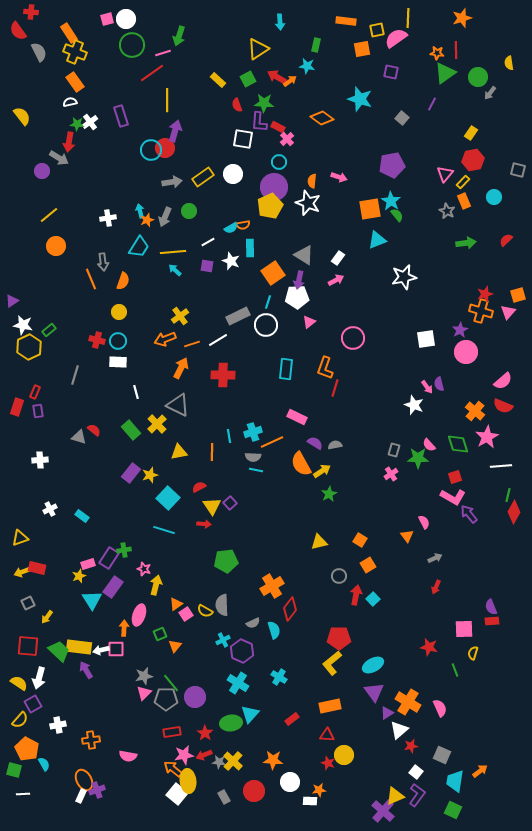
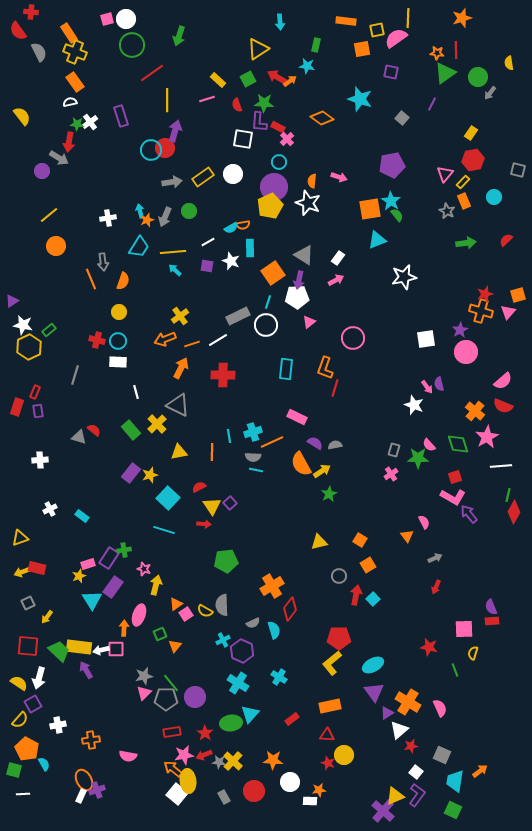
pink line at (163, 53): moved 44 px right, 46 px down
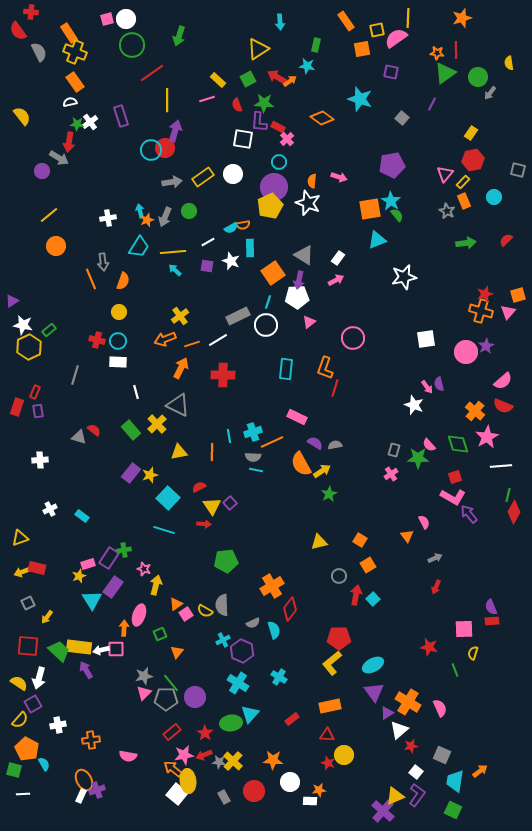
orange rectangle at (346, 21): rotated 48 degrees clockwise
purple star at (460, 330): moved 26 px right, 16 px down
orange triangle at (175, 646): moved 2 px right, 6 px down
red rectangle at (172, 732): rotated 30 degrees counterclockwise
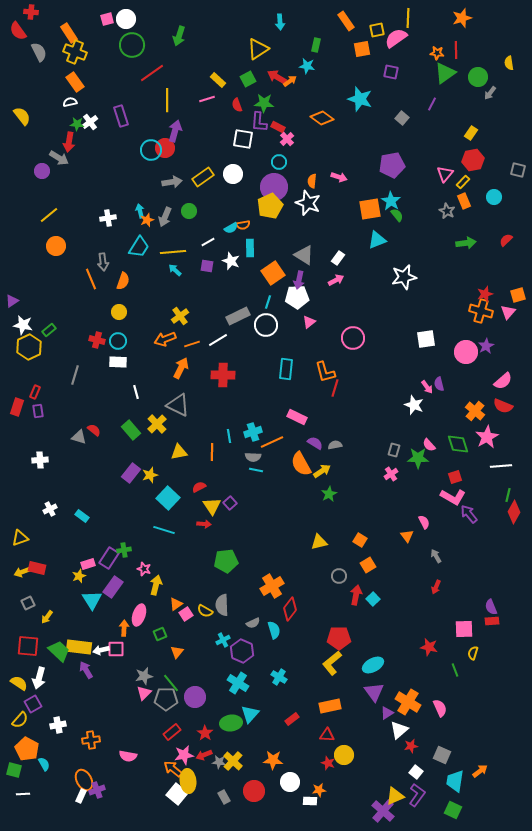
orange L-shape at (325, 368): moved 4 px down; rotated 35 degrees counterclockwise
gray arrow at (435, 558): moved 1 px right, 2 px up; rotated 96 degrees counterclockwise
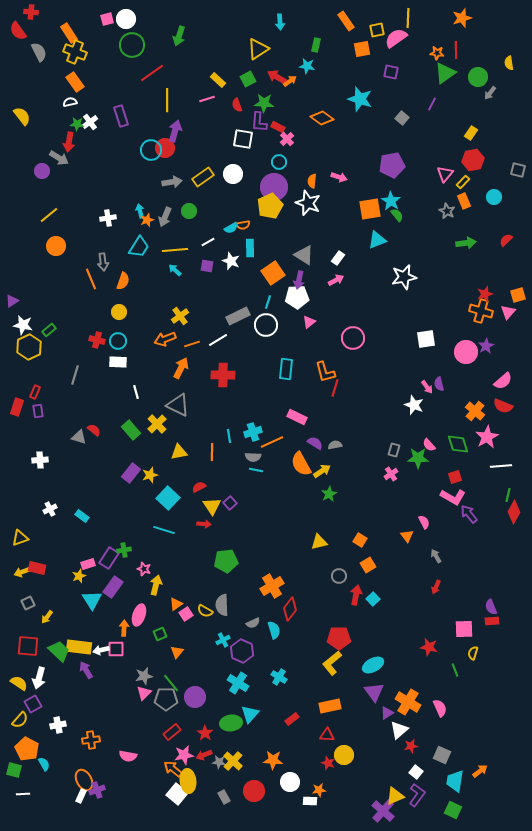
yellow line at (173, 252): moved 2 px right, 2 px up
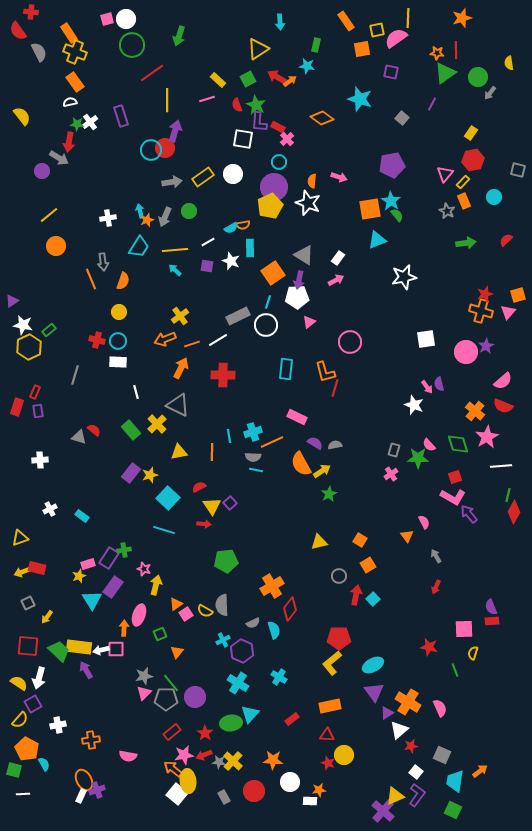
green star at (264, 103): moved 8 px left, 2 px down; rotated 24 degrees clockwise
pink circle at (353, 338): moved 3 px left, 4 px down
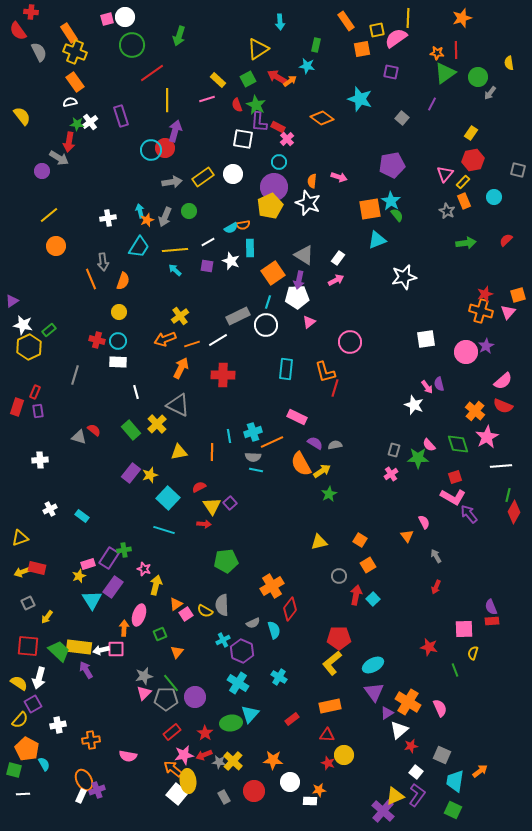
white circle at (126, 19): moved 1 px left, 2 px up
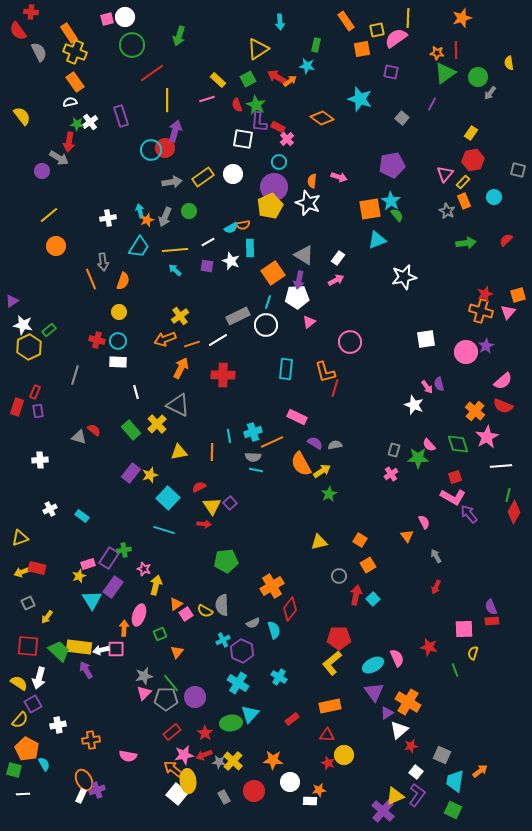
pink semicircle at (440, 708): moved 43 px left, 50 px up
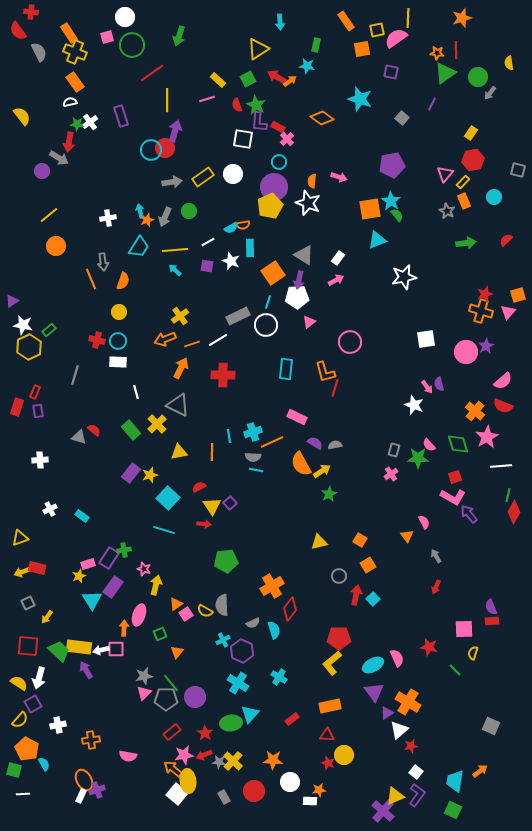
pink square at (107, 19): moved 18 px down
green line at (455, 670): rotated 24 degrees counterclockwise
gray square at (442, 755): moved 49 px right, 29 px up
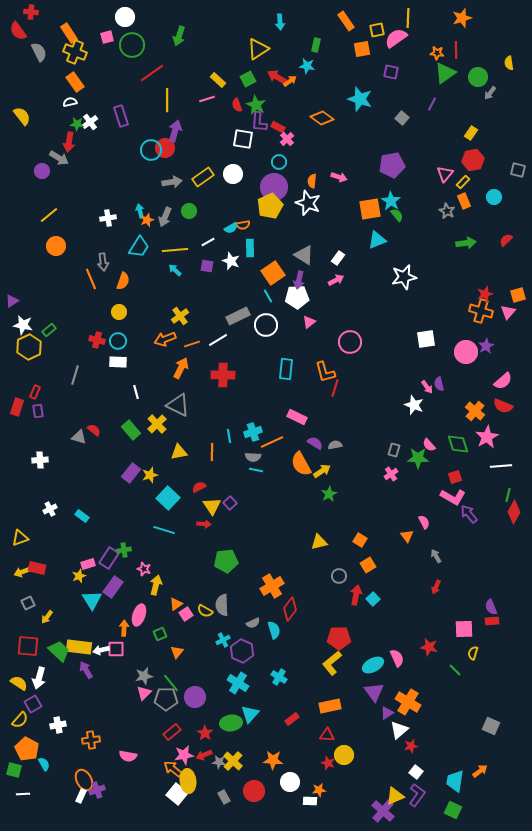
cyan line at (268, 302): moved 6 px up; rotated 48 degrees counterclockwise
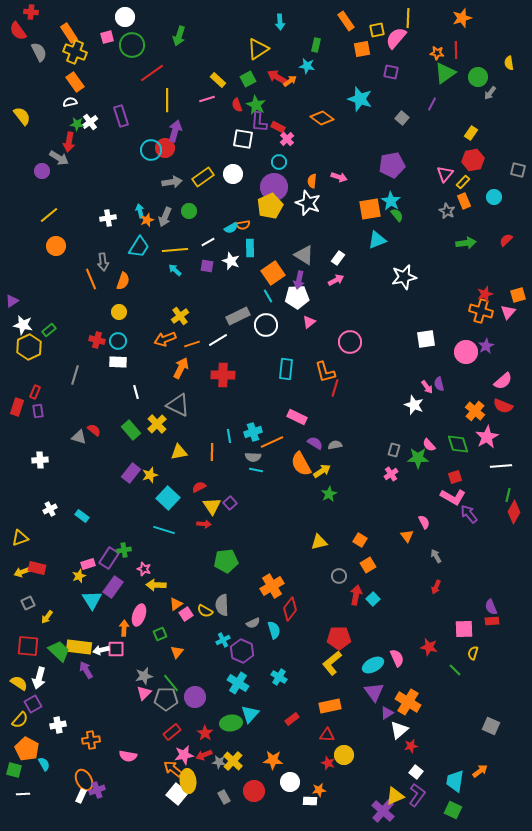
pink semicircle at (396, 38): rotated 15 degrees counterclockwise
yellow arrow at (156, 585): rotated 102 degrees counterclockwise
